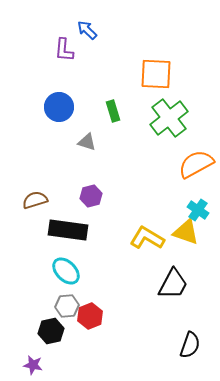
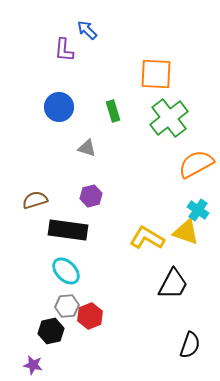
gray triangle: moved 6 px down
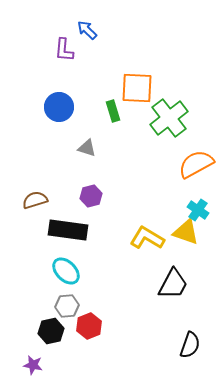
orange square: moved 19 px left, 14 px down
red hexagon: moved 1 px left, 10 px down
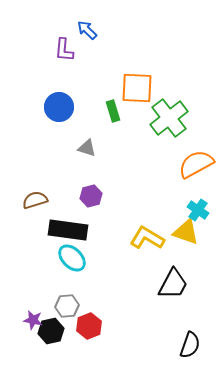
cyan ellipse: moved 6 px right, 13 px up
purple star: moved 45 px up
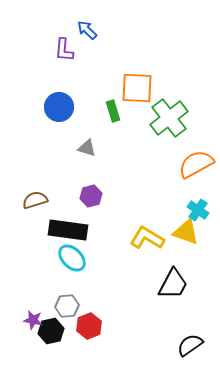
black semicircle: rotated 144 degrees counterclockwise
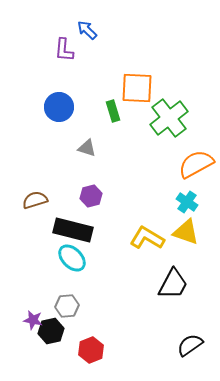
cyan cross: moved 11 px left, 8 px up
black rectangle: moved 5 px right; rotated 6 degrees clockwise
red hexagon: moved 2 px right, 24 px down
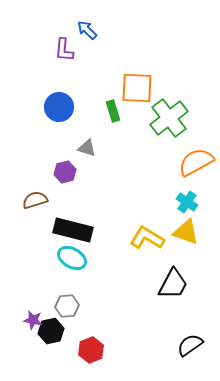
orange semicircle: moved 2 px up
purple hexagon: moved 26 px left, 24 px up
cyan ellipse: rotated 16 degrees counterclockwise
